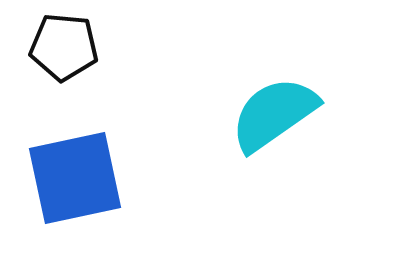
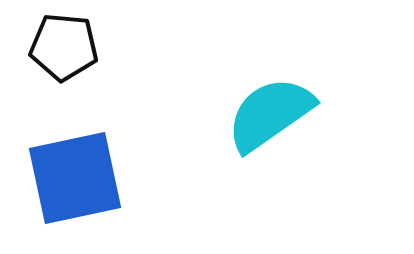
cyan semicircle: moved 4 px left
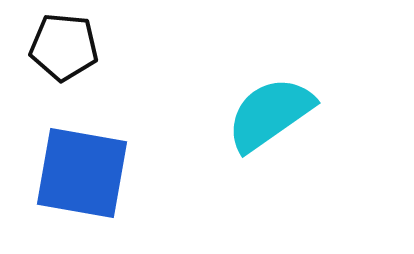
blue square: moved 7 px right, 5 px up; rotated 22 degrees clockwise
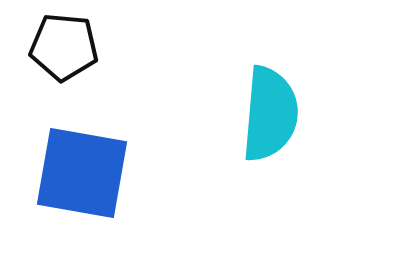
cyan semicircle: rotated 130 degrees clockwise
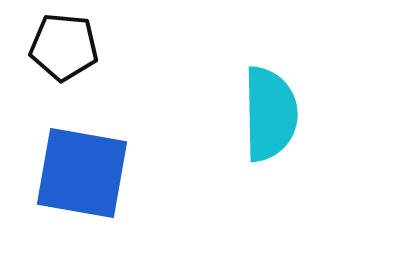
cyan semicircle: rotated 6 degrees counterclockwise
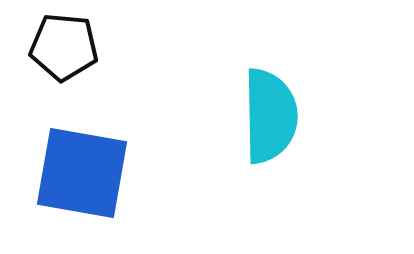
cyan semicircle: moved 2 px down
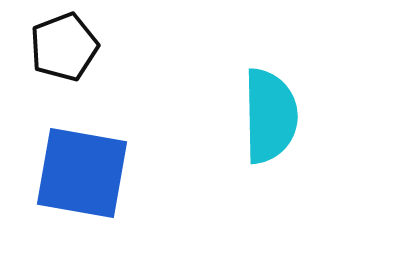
black pentagon: rotated 26 degrees counterclockwise
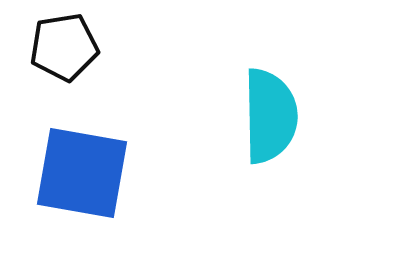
black pentagon: rotated 12 degrees clockwise
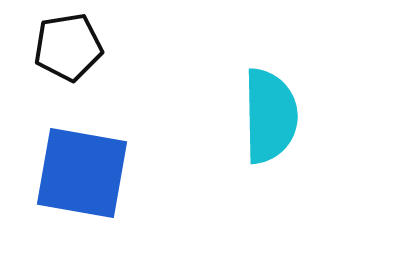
black pentagon: moved 4 px right
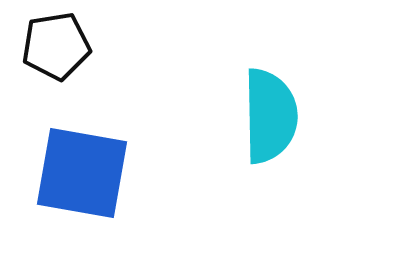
black pentagon: moved 12 px left, 1 px up
